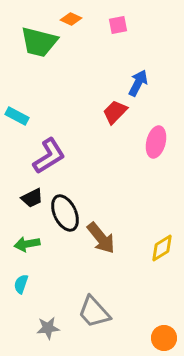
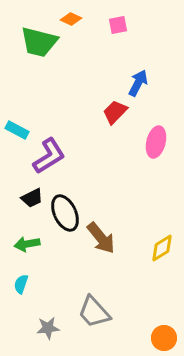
cyan rectangle: moved 14 px down
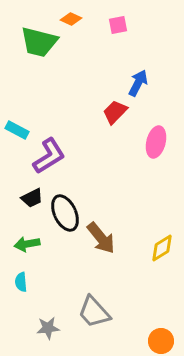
cyan semicircle: moved 2 px up; rotated 24 degrees counterclockwise
orange circle: moved 3 px left, 3 px down
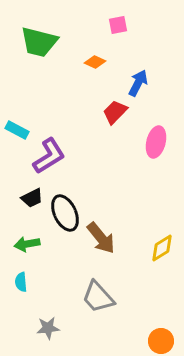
orange diamond: moved 24 px right, 43 px down
gray trapezoid: moved 4 px right, 15 px up
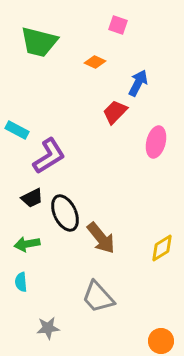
pink square: rotated 30 degrees clockwise
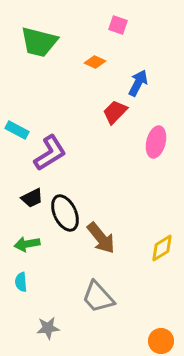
purple L-shape: moved 1 px right, 3 px up
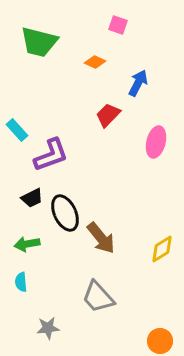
red trapezoid: moved 7 px left, 3 px down
cyan rectangle: rotated 20 degrees clockwise
purple L-shape: moved 1 px right, 2 px down; rotated 12 degrees clockwise
yellow diamond: moved 1 px down
orange circle: moved 1 px left
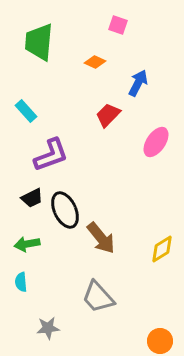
green trapezoid: rotated 81 degrees clockwise
cyan rectangle: moved 9 px right, 19 px up
pink ellipse: rotated 20 degrees clockwise
black ellipse: moved 3 px up
